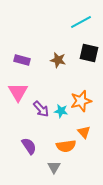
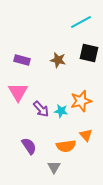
orange triangle: moved 2 px right, 3 px down
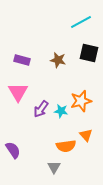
purple arrow: rotated 78 degrees clockwise
purple semicircle: moved 16 px left, 4 px down
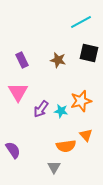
purple rectangle: rotated 49 degrees clockwise
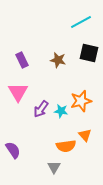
orange triangle: moved 1 px left
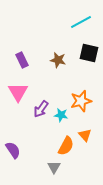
cyan star: moved 4 px down
orange semicircle: rotated 54 degrees counterclockwise
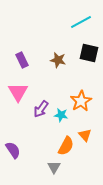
orange star: rotated 15 degrees counterclockwise
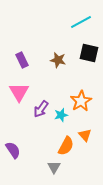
pink triangle: moved 1 px right
cyan star: rotated 24 degrees counterclockwise
